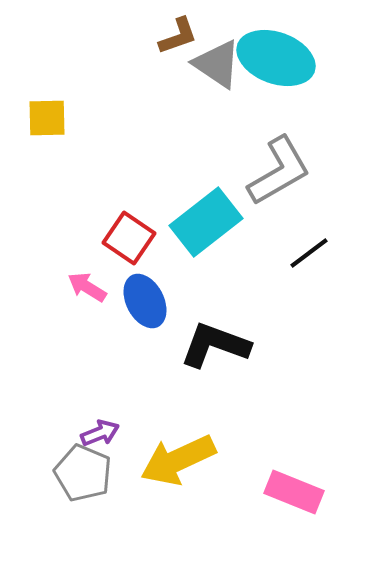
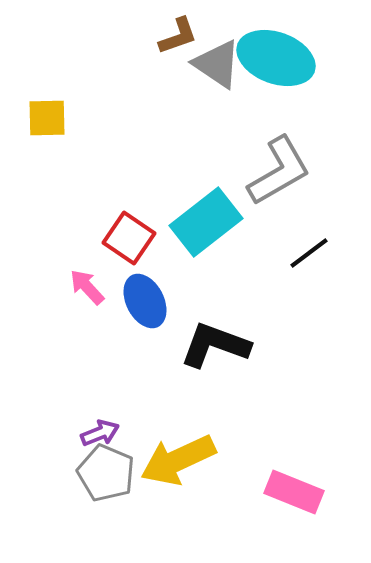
pink arrow: rotated 15 degrees clockwise
gray pentagon: moved 23 px right
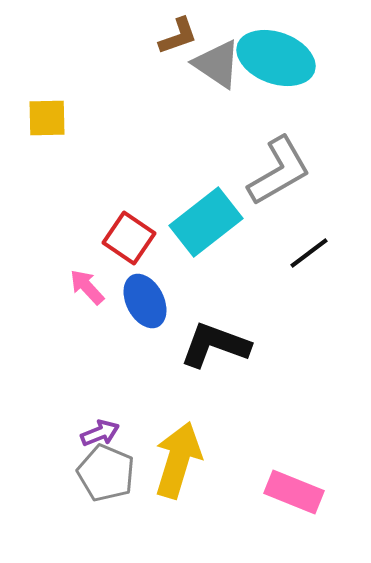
yellow arrow: rotated 132 degrees clockwise
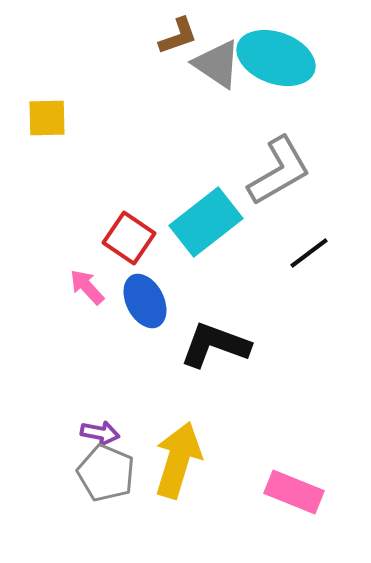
purple arrow: rotated 33 degrees clockwise
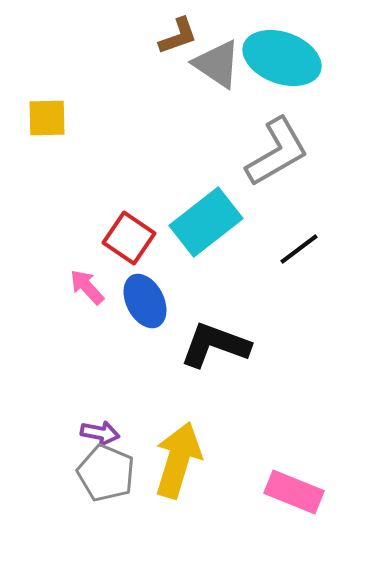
cyan ellipse: moved 6 px right
gray L-shape: moved 2 px left, 19 px up
black line: moved 10 px left, 4 px up
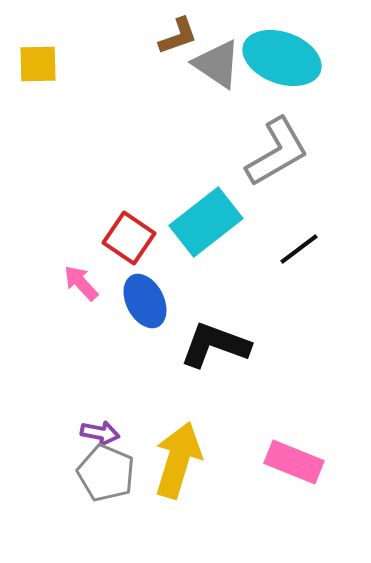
yellow square: moved 9 px left, 54 px up
pink arrow: moved 6 px left, 4 px up
pink rectangle: moved 30 px up
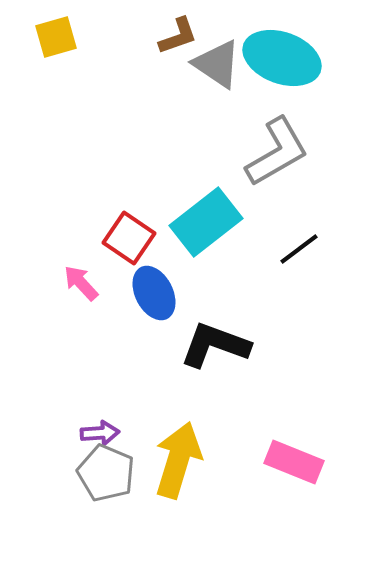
yellow square: moved 18 px right, 27 px up; rotated 15 degrees counterclockwise
blue ellipse: moved 9 px right, 8 px up
purple arrow: rotated 15 degrees counterclockwise
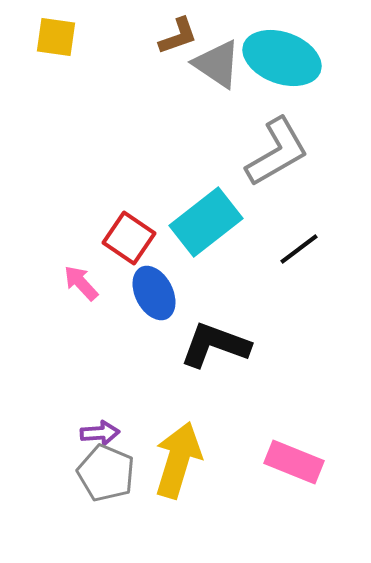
yellow square: rotated 24 degrees clockwise
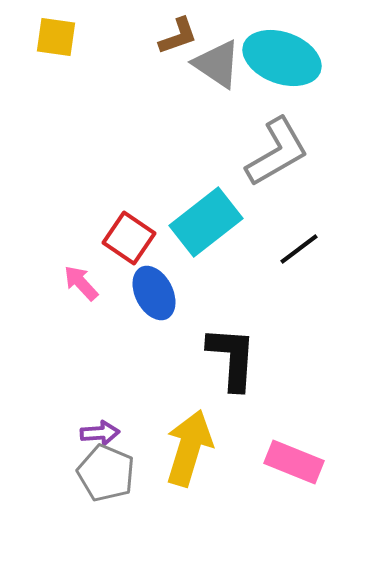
black L-shape: moved 17 px right, 13 px down; rotated 74 degrees clockwise
yellow arrow: moved 11 px right, 12 px up
